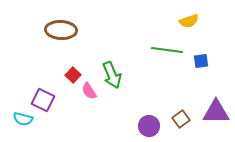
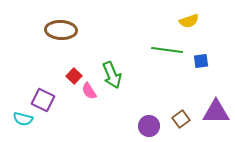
red square: moved 1 px right, 1 px down
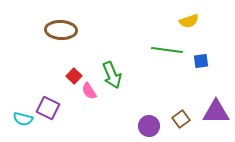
purple square: moved 5 px right, 8 px down
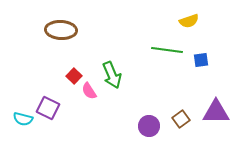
blue square: moved 1 px up
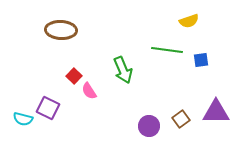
green arrow: moved 11 px right, 5 px up
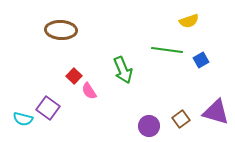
blue square: rotated 21 degrees counterclockwise
purple square: rotated 10 degrees clockwise
purple triangle: rotated 16 degrees clockwise
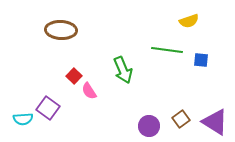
blue square: rotated 35 degrees clockwise
purple triangle: moved 1 px left, 10 px down; rotated 16 degrees clockwise
cyan semicircle: rotated 18 degrees counterclockwise
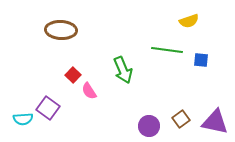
red square: moved 1 px left, 1 px up
purple triangle: rotated 20 degrees counterclockwise
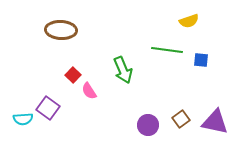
purple circle: moved 1 px left, 1 px up
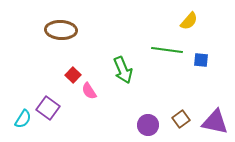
yellow semicircle: rotated 30 degrees counterclockwise
cyan semicircle: rotated 54 degrees counterclockwise
